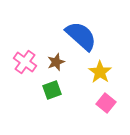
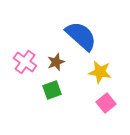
yellow star: rotated 25 degrees counterclockwise
pink square: rotated 12 degrees clockwise
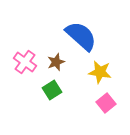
green square: rotated 12 degrees counterclockwise
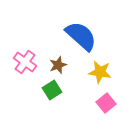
brown star: moved 2 px right, 3 px down
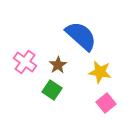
brown star: rotated 12 degrees counterclockwise
green square: rotated 24 degrees counterclockwise
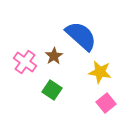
brown star: moved 4 px left, 9 px up
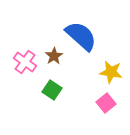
yellow star: moved 11 px right
